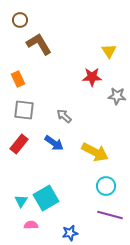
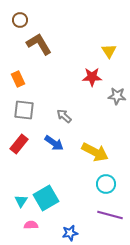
cyan circle: moved 2 px up
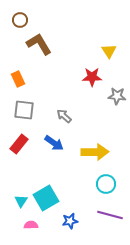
yellow arrow: rotated 28 degrees counterclockwise
blue star: moved 12 px up
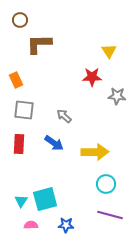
brown L-shape: rotated 60 degrees counterclockwise
orange rectangle: moved 2 px left, 1 px down
red rectangle: rotated 36 degrees counterclockwise
cyan square: moved 1 px left, 1 px down; rotated 15 degrees clockwise
blue star: moved 4 px left, 4 px down; rotated 14 degrees clockwise
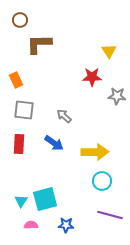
cyan circle: moved 4 px left, 3 px up
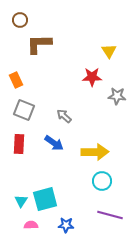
gray square: rotated 15 degrees clockwise
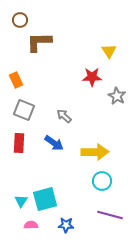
brown L-shape: moved 2 px up
gray star: rotated 24 degrees clockwise
red rectangle: moved 1 px up
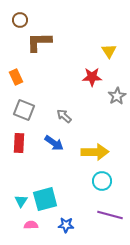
orange rectangle: moved 3 px up
gray star: rotated 12 degrees clockwise
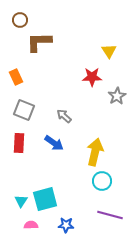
yellow arrow: rotated 76 degrees counterclockwise
